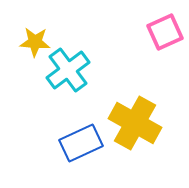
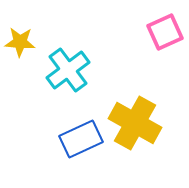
yellow star: moved 15 px left
blue rectangle: moved 4 px up
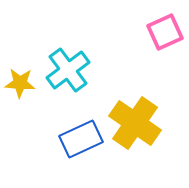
yellow star: moved 41 px down
yellow cross: rotated 6 degrees clockwise
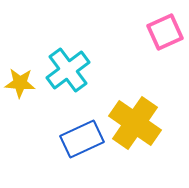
blue rectangle: moved 1 px right
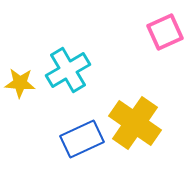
cyan cross: rotated 6 degrees clockwise
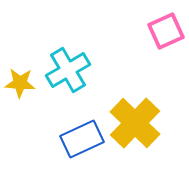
pink square: moved 1 px right, 1 px up
yellow cross: rotated 9 degrees clockwise
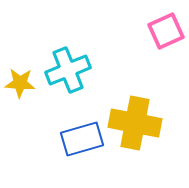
cyan cross: rotated 9 degrees clockwise
yellow cross: rotated 33 degrees counterclockwise
blue rectangle: rotated 9 degrees clockwise
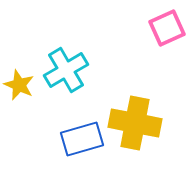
pink square: moved 1 px right, 3 px up
cyan cross: moved 2 px left; rotated 9 degrees counterclockwise
yellow star: moved 1 px left, 2 px down; rotated 20 degrees clockwise
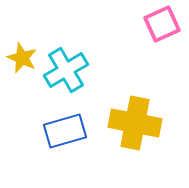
pink square: moved 5 px left, 4 px up
yellow star: moved 3 px right, 27 px up
blue rectangle: moved 17 px left, 8 px up
